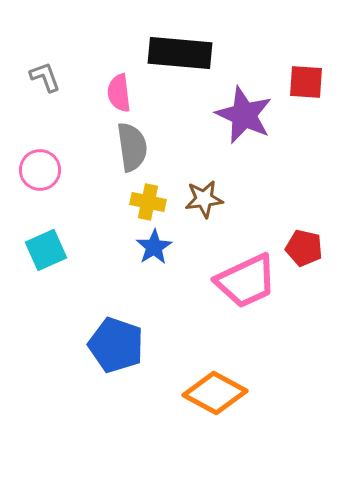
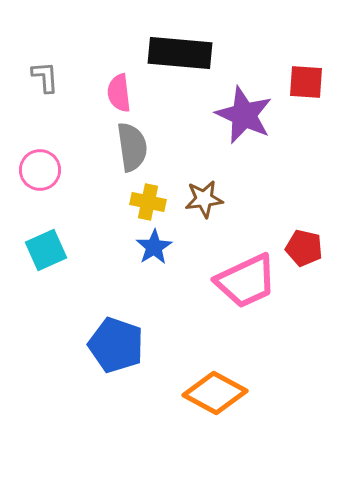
gray L-shape: rotated 16 degrees clockwise
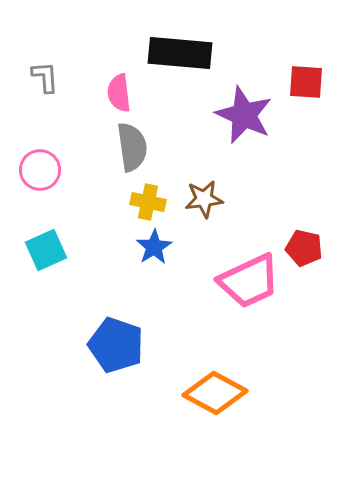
pink trapezoid: moved 3 px right
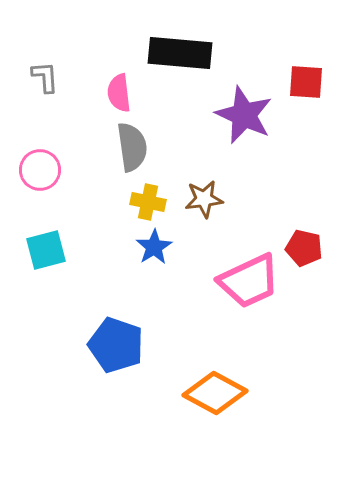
cyan square: rotated 9 degrees clockwise
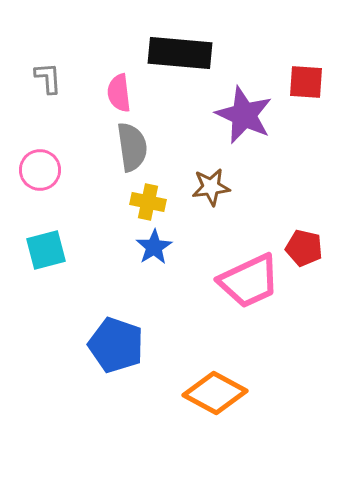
gray L-shape: moved 3 px right, 1 px down
brown star: moved 7 px right, 12 px up
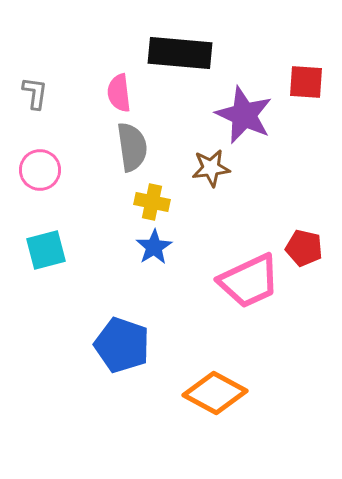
gray L-shape: moved 13 px left, 15 px down; rotated 12 degrees clockwise
brown star: moved 19 px up
yellow cross: moved 4 px right
blue pentagon: moved 6 px right
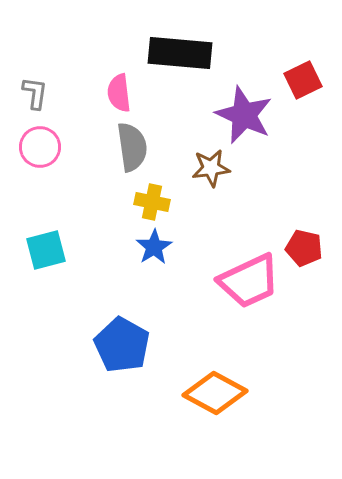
red square: moved 3 px left, 2 px up; rotated 30 degrees counterclockwise
pink circle: moved 23 px up
blue pentagon: rotated 10 degrees clockwise
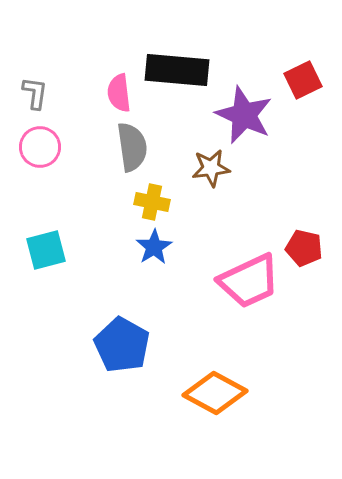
black rectangle: moved 3 px left, 17 px down
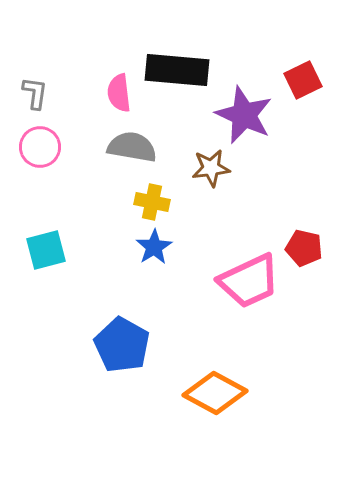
gray semicircle: rotated 72 degrees counterclockwise
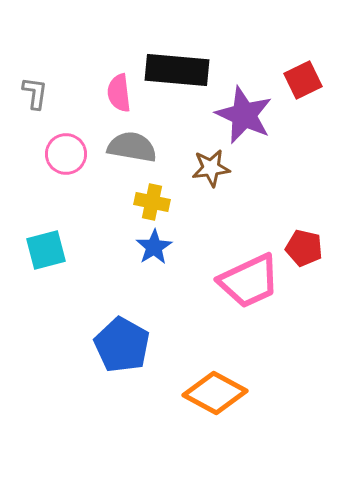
pink circle: moved 26 px right, 7 px down
